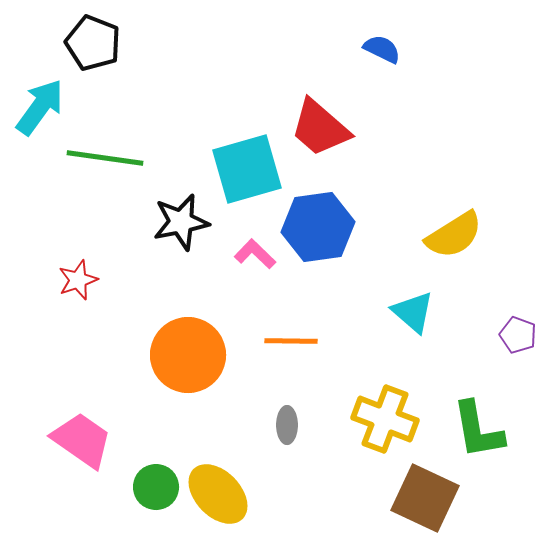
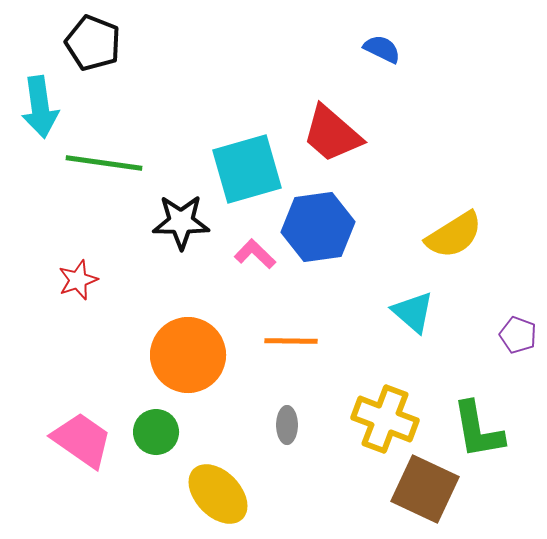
cyan arrow: rotated 136 degrees clockwise
red trapezoid: moved 12 px right, 6 px down
green line: moved 1 px left, 5 px down
black star: rotated 12 degrees clockwise
green circle: moved 55 px up
brown square: moved 9 px up
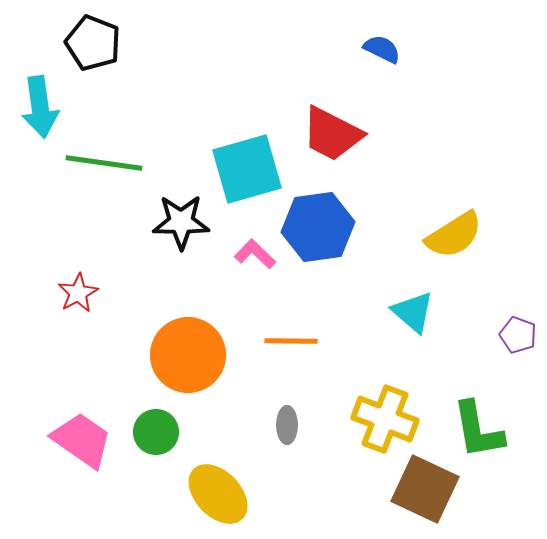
red trapezoid: rotated 14 degrees counterclockwise
red star: moved 13 px down; rotated 9 degrees counterclockwise
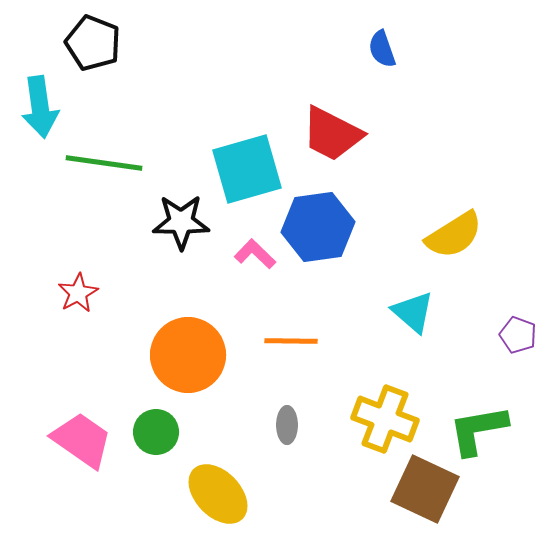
blue semicircle: rotated 135 degrees counterclockwise
green L-shape: rotated 90 degrees clockwise
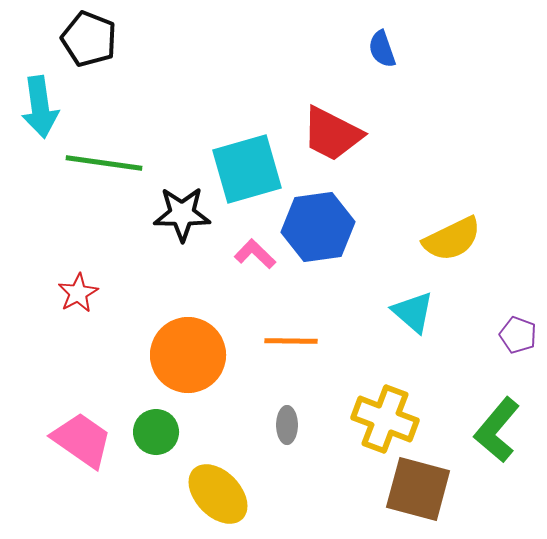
black pentagon: moved 4 px left, 4 px up
black star: moved 1 px right, 8 px up
yellow semicircle: moved 2 px left, 4 px down; rotated 6 degrees clockwise
green L-shape: moved 19 px right; rotated 40 degrees counterclockwise
brown square: moved 7 px left; rotated 10 degrees counterclockwise
